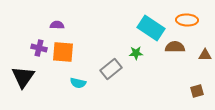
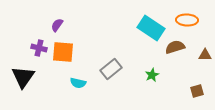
purple semicircle: rotated 56 degrees counterclockwise
brown semicircle: rotated 18 degrees counterclockwise
green star: moved 16 px right, 22 px down; rotated 24 degrees counterclockwise
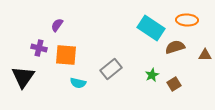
orange square: moved 3 px right, 3 px down
brown square: moved 23 px left, 7 px up; rotated 16 degrees counterclockwise
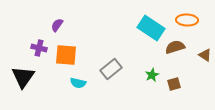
brown triangle: rotated 32 degrees clockwise
brown square: rotated 16 degrees clockwise
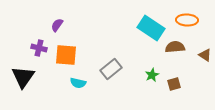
brown semicircle: rotated 12 degrees clockwise
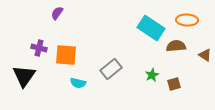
purple semicircle: moved 12 px up
brown semicircle: moved 1 px right, 1 px up
black triangle: moved 1 px right, 1 px up
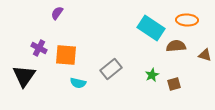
purple cross: rotated 14 degrees clockwise
brown triangle: rotated 16 degrees counterclockwise
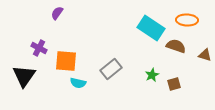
brown semicircle: rotated 24 degrees clockwise
orange square: moved 6 px down
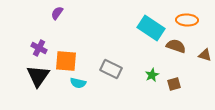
gray rectangle: rotated 65 degrees clockwise
black triangle: moved 14 px right
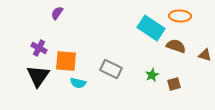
orange ellipse: moved 7 px left, 4 px up
